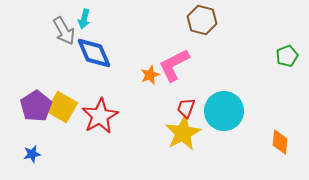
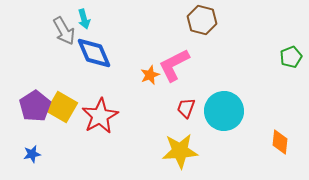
cyan arrow: rotated 30 degrees counterclockwise
green pentagon: moved 4 px right, 1 px down
purple pentagon: moved 1 px left
yellow star: moved 3 px left, 18 px down; rotated 24 degrees clockwise
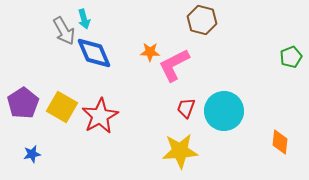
orange star: moved 23 px up; rotated 24 degrees clockwise
purple pentagon: moved 12 px left, 3 px up
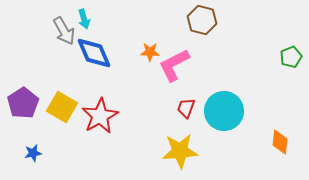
blue star: moved 1 px right, 1 px up
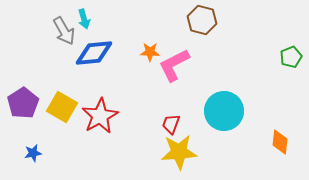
blue diamond: rotated 72 degrees counterclockwise
red trapezoid: moved 15 px left, 16 px down
yellow star: moved 1 px left, 1 px down
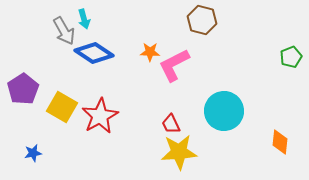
blue diamond: rotated 39 degrees clockwise
purple pentagon: moved 14 px up
red trapezoid: rotated 45 degrees counterclockwise
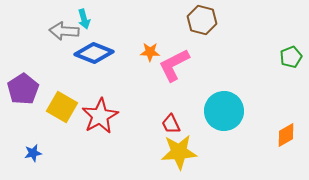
gray arrow: rotated 124 degrees clockwise
blue diamond: rotated 12 degrees counterclockwise
orange diamond: moved 6 px right, 7 px up; rotated 55 degrees clockwise
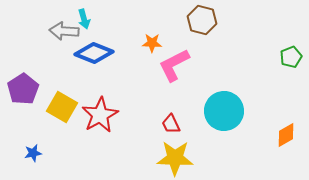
orange star: moved 2 px right, 9 px up
red star: moved 1 px up
yellow star: moved 4 px left, 6 px down; rotated 6 degrees clockwise
